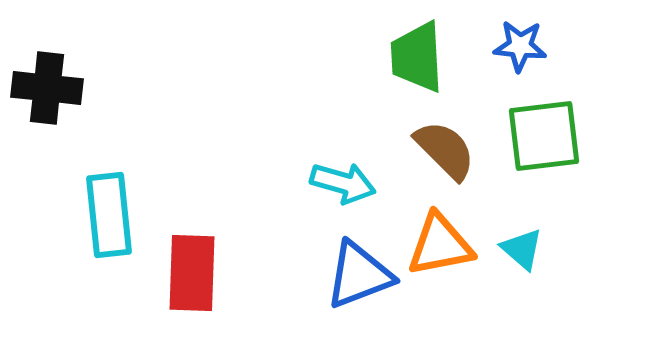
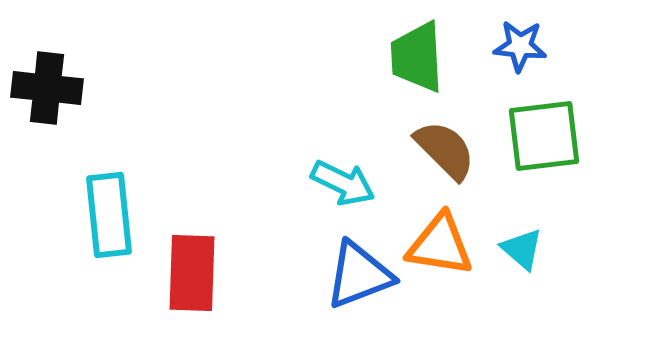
cyan arrow: rotated 10 degrees clockwise
orange triangle: rotated 20 degrees clockwise
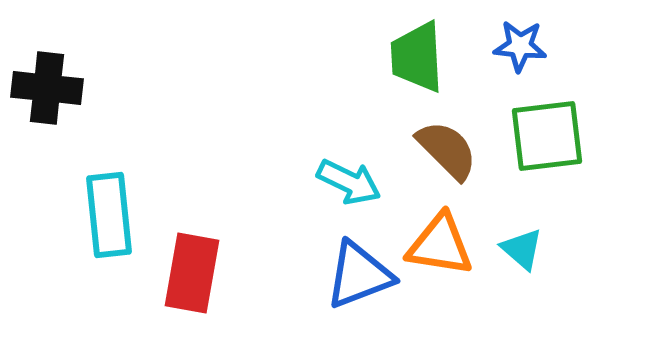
green square: moved 3 px right
brown semicircle: moved 2 px right
cyan arrow: moved 6 px right, 1 px up
red rectangle: rotated 8 degrees clockwise
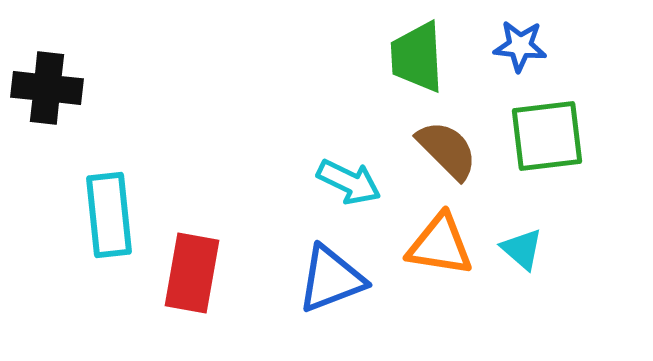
blue triangle: moved 28 px left, 4 px down
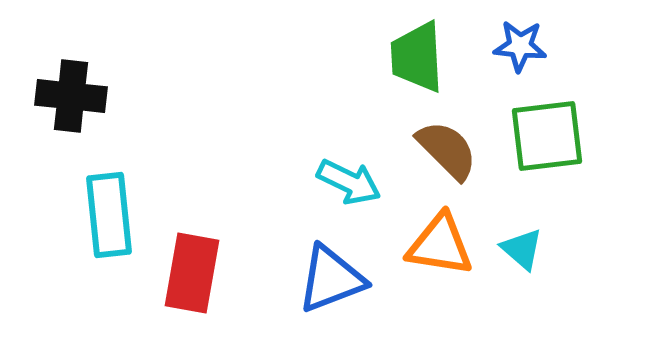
black cross: moved 24 px right, 8 px down
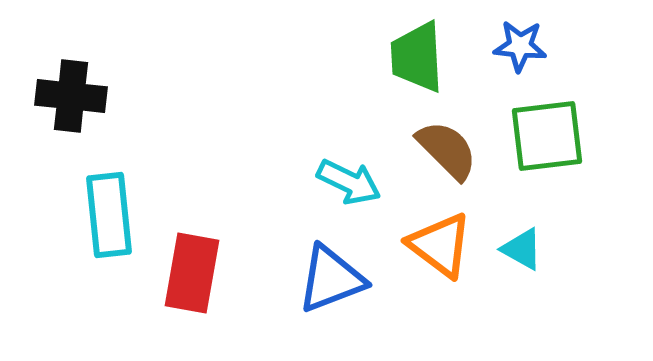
orange triangle: rotated 28 degrees clockwise
cyan triangle: rotated 12 degrees counterclockwise
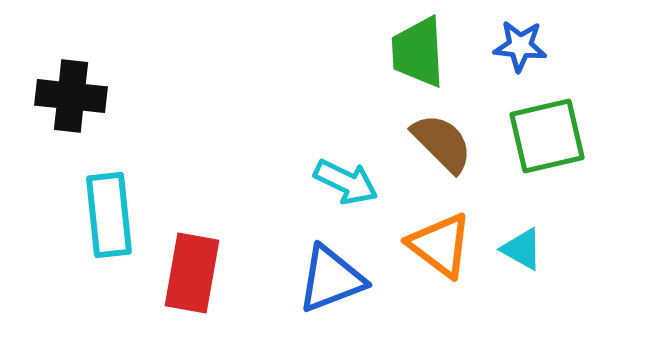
green trapezoid: moved 1 px right, 5 px up
green square: rotated 6 degrees counterclockwise
brown semicircle: moved 5 px left, 7 px up
cyan arrow: moved 3 px left
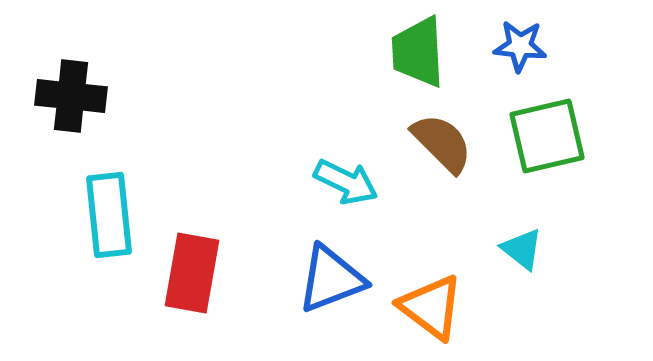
orange triangle: moved 9 px left, 62 px down
cyan triangle: rotated 9 degrees clockwise
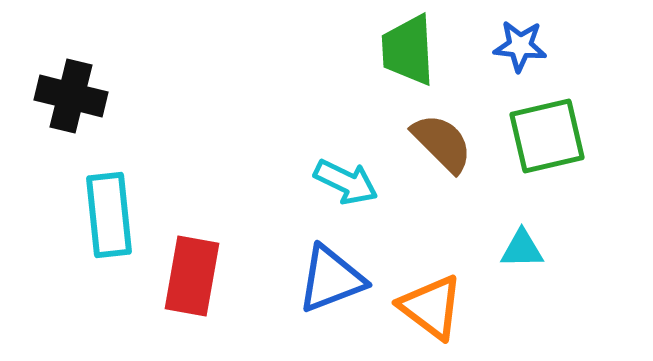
green trapezoid: moved 10 px left, 2 px up
black cross: rotated 8 degrees clockwise
cyan triangle: rotated 39 degrees counterclockwise
red rectangle: moved 3 px down
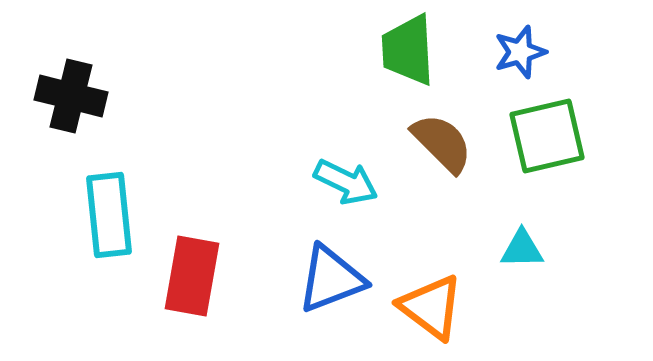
blue star: moved 6 px down; rotated 22 degrees counterclockwise
